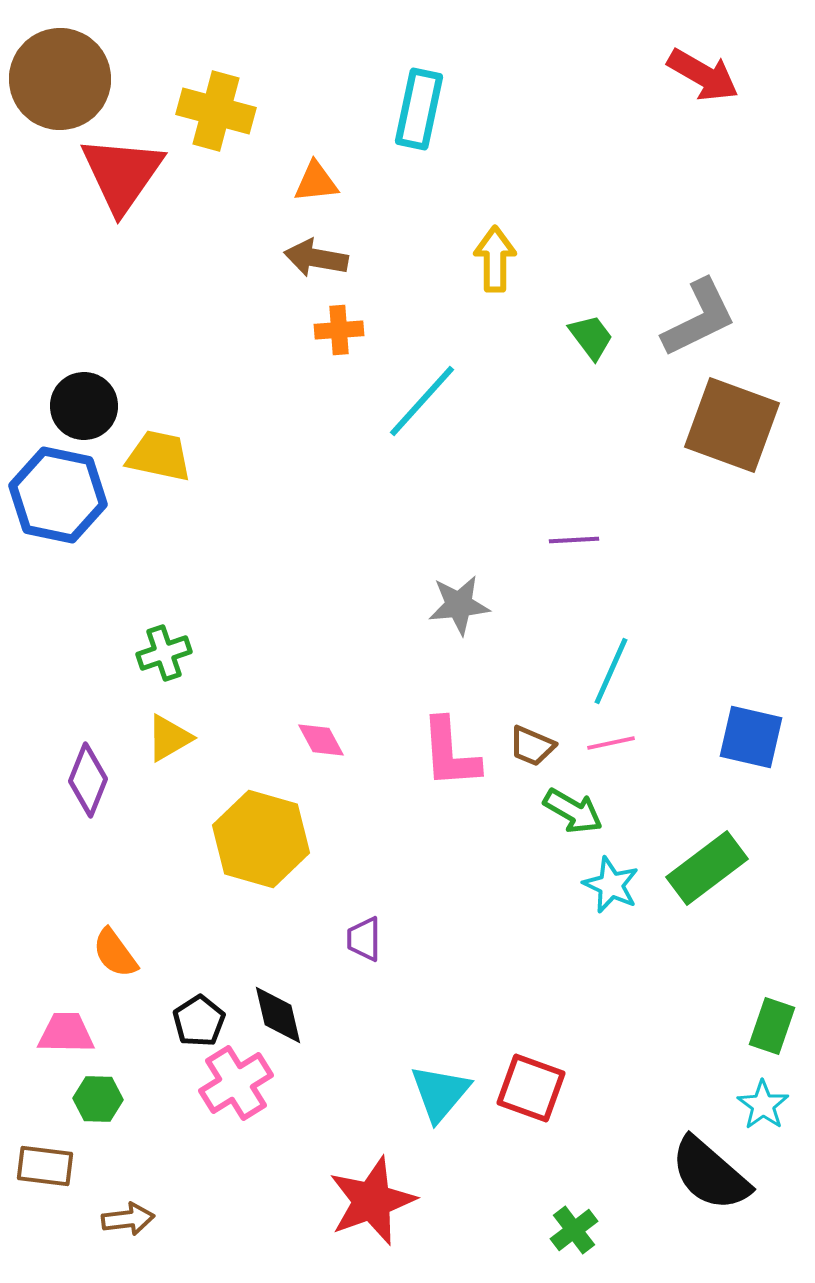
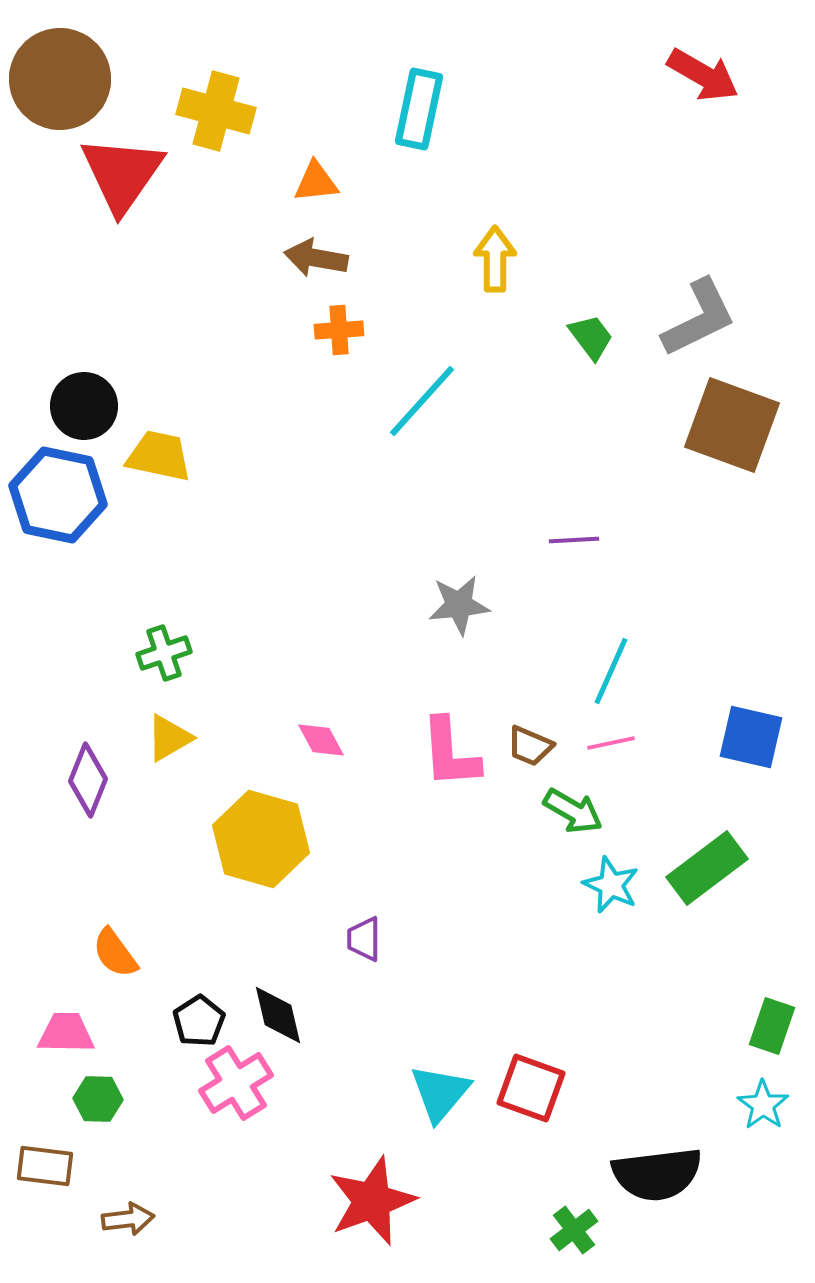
brown trapezoid at (532, 746): moved 2 px left
black semicircle at (710, 1174): moved 53 px left; rotated 48 degrees counterclockwise
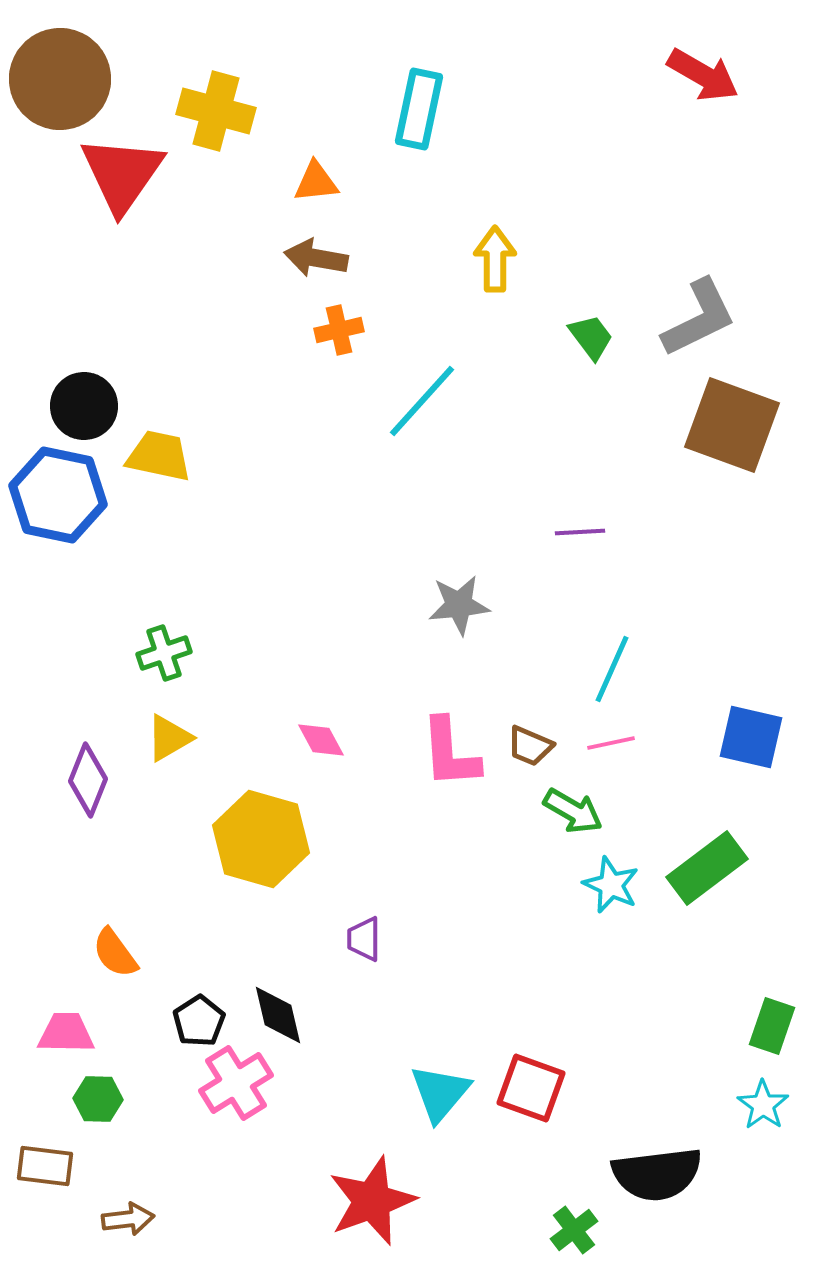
orange cross at (339, 330): rotated 9 degrees counterclockwise
purple line at (574, 540): moved 6 px right, 8 px up
cyan line at (611, 671): moved 1 px right, 2 px up
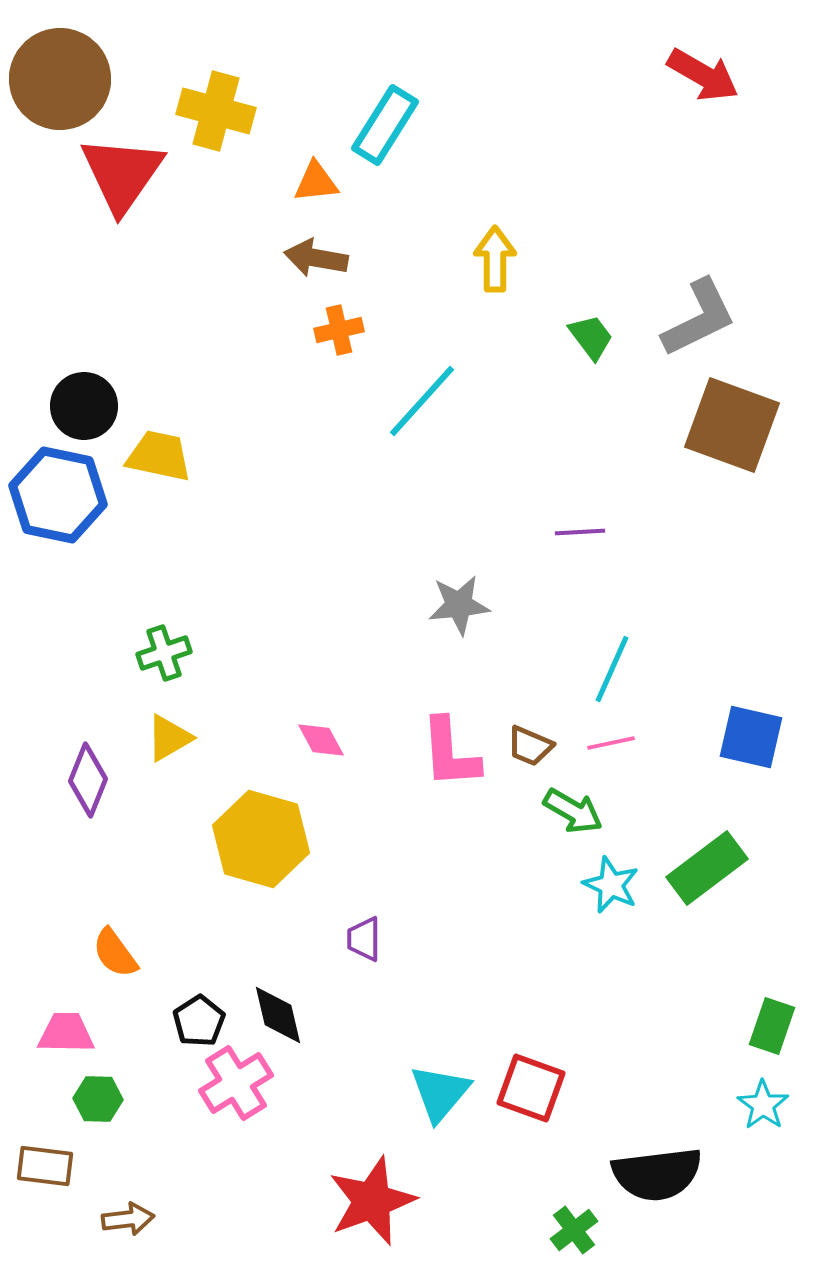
cyan rectangle at (419, 109): moved 34 px left, 16 px down; rotated 20 degrees clockwise
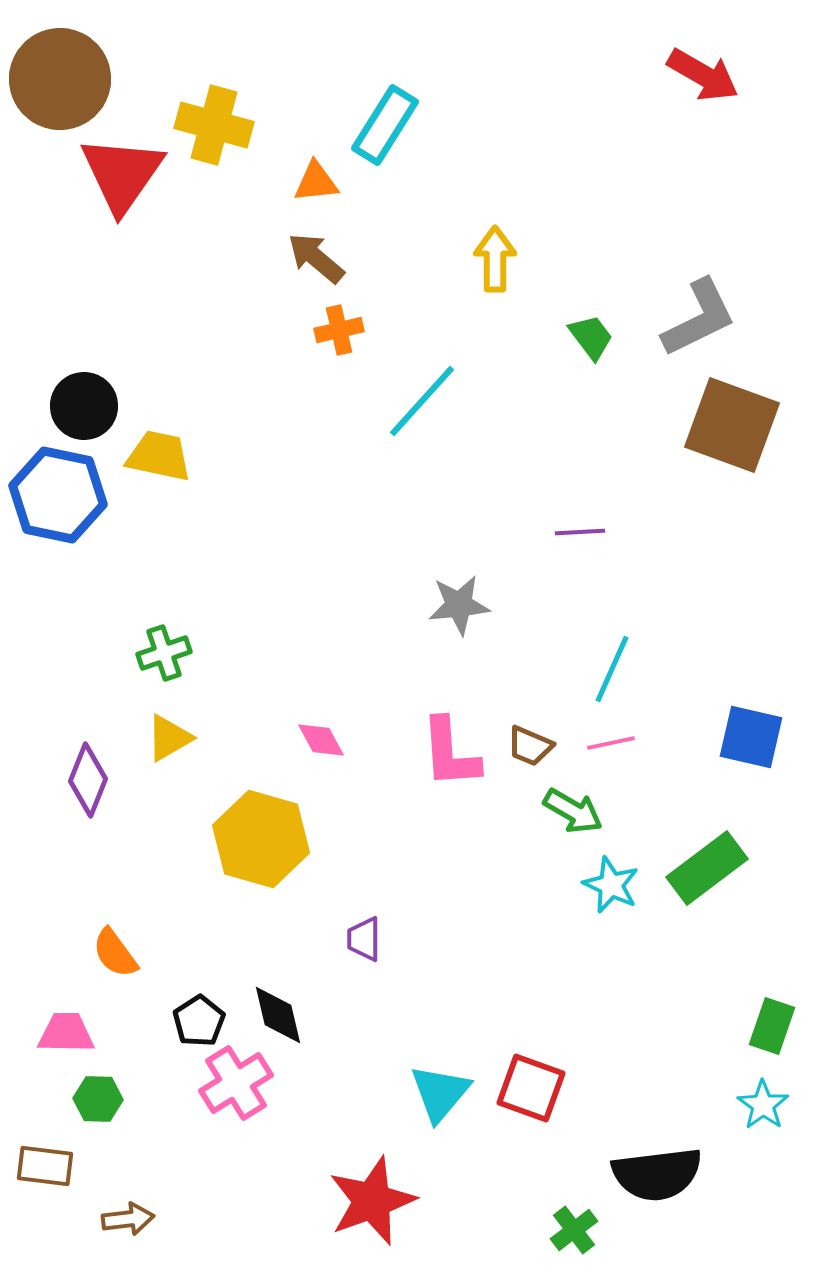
yellow cross at (216, 111): moved 2 px left, 14 px down
brown arrow at (316, 258): rotated 30 degrees clockwise
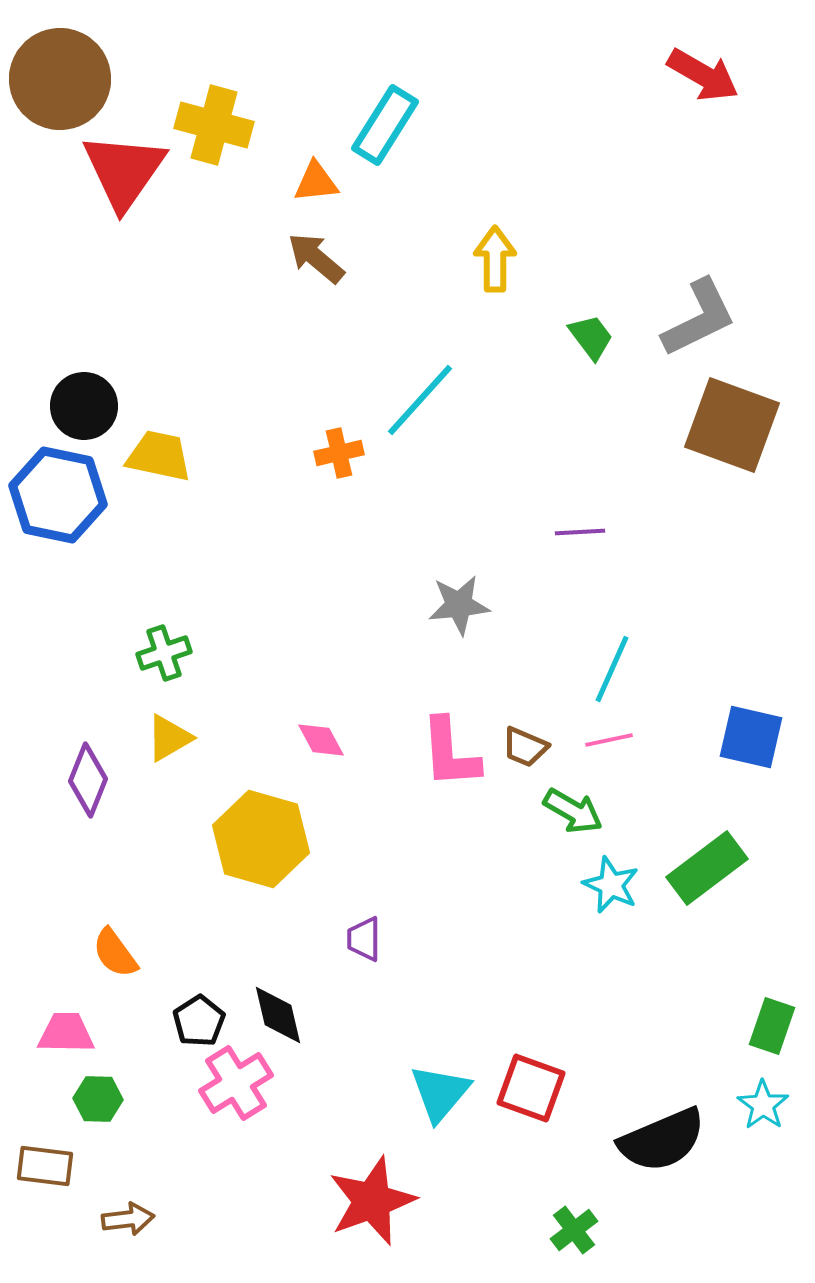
red triangle at (122, 174): moved 2 px right, 3 px up
orange cross at (339, 330): moved 123 px down
cyan line at (422, 401): moved 2 px left, 1 px up
pink line at (611, 743): moved 2 px left, 3 px up
brown trapezoid at (530, 746): moved 5 px left, 1 px down
black semicircle at (657, 1174): moved 5 px right, 34 px up; rotated 16 degrees counterclockwise
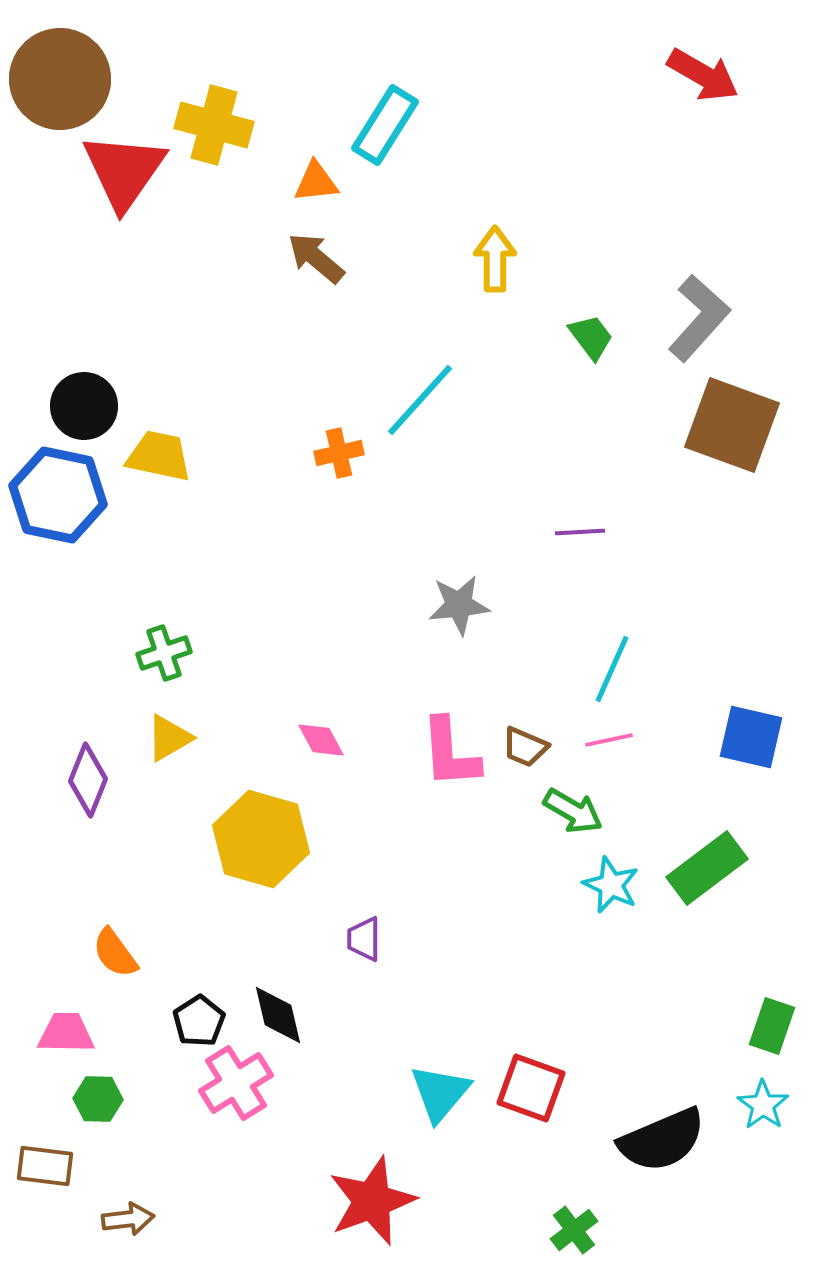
gray L-shape at (699, 318): rotated 22 degrees counterclockwise
